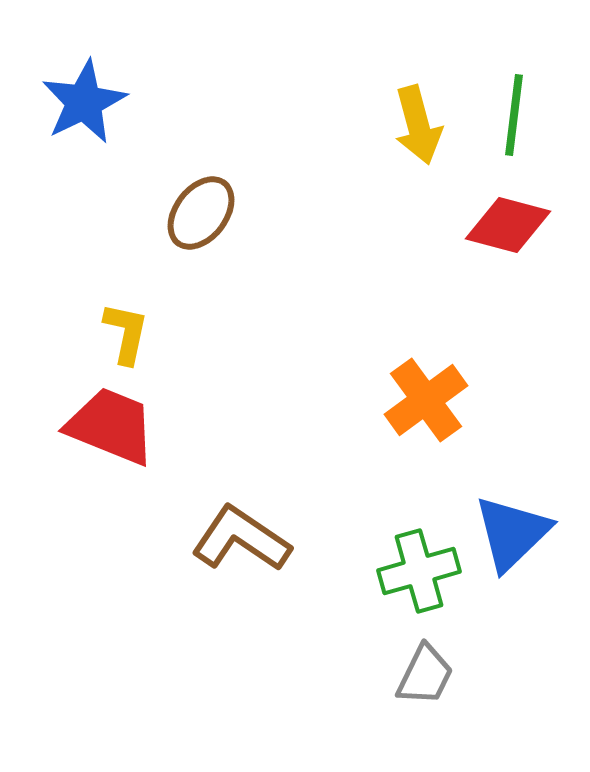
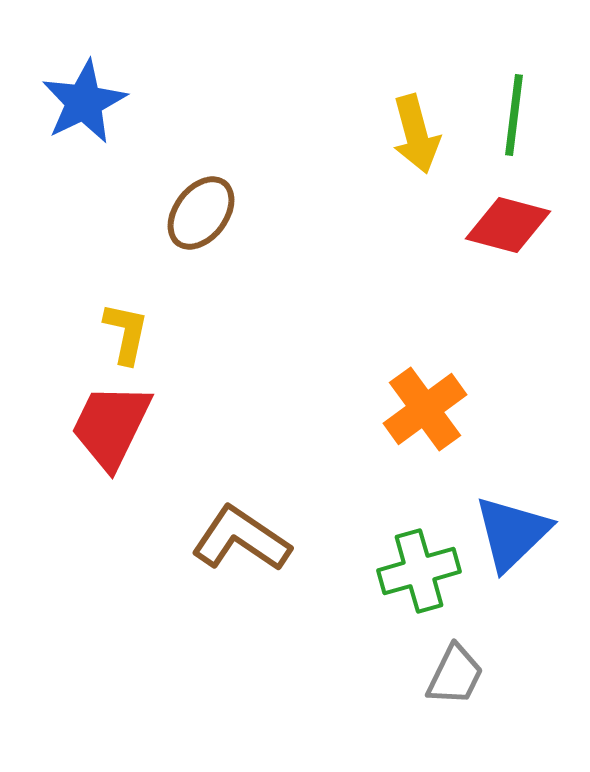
yellow arrow: moved 2 px left, 9 px down
orange cross: moved 1 px left, 9 px down
red trapezoid: rotated 86 degrees counterclockwise
gray trapezoid: moved 30 px right
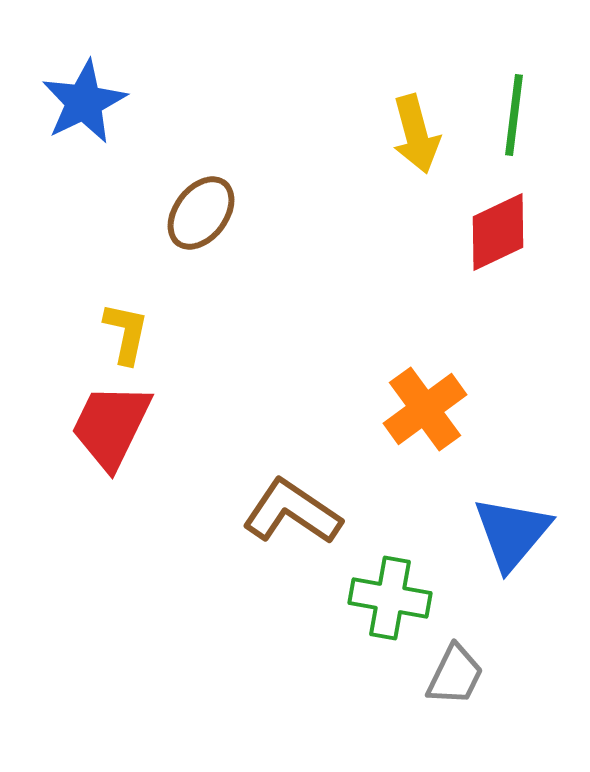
red diamond: moved 10 px left, 7 px down; rotated 40 degrees counterclockwise
blue triangle: rotated 6 degrees counterclockwise
brown L-shape: moved 51 px right, 27 px up
green cross: moved 29 px left, 27 px down; rotated 26 degrees clockwise
